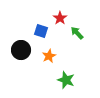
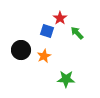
blue square: moved 6 px right
orange star: moved 5 px left
green star: moved 1 px up; rotated 18 degrees counterclockwise
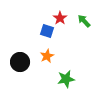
green arrow: moved 7 px right, 12 px up
black circle: moved 1 px left, 12 px down
orange star: moved 3 px right
green star: rotated 12 degrees counterclockwise
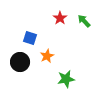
blue square: moved 17 px left, 7 px down
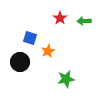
green arrow: rotated 48 degrees counterclockwise
orange star: moved 1 px right, 5 px up
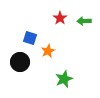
green star: moved 2 px left; rotated 12 degrees counterclockwise
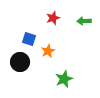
red star: moved 7 px left; rotated 16 degrees clockwise
blue square: moved 1 px left, 1 px down
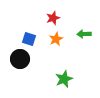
green arrow: moved 13 px down
orange star: moved 8 px right, 12 px up
black circle: moved 3 px up
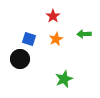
red star: moved 2 px up; rotated 16 degrees counterclockwise
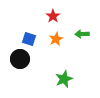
green arrow: moved 2 px left
